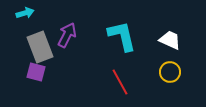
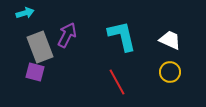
purple square: moved 1 px left
red line: moved 3 px left
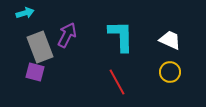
cyan L-shape: moved 1 px left; rotated 12 degrees clockwise
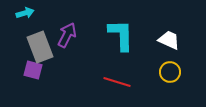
cyan L-shape: moved 1 px up
white trapezoid: moved 1 px left
purple square: moved 2 px left, 2 px up
red line: rotated 44 degrees counterclockwise
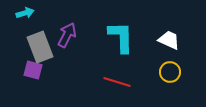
cyan L-shape: moved 2 px down
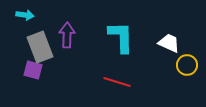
cyan arrow: moved 2 px down; rotated 24 degrees clockwise
purple arrow: rotated 25 degrees counterclockwise
white trapezoid: moved 3 px down
yellow circle: moved 17 px right, 7 px up
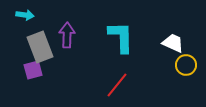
white trapezoid: moved 4 px right
yellow circle: moved 1 px left
purple square: rotated 30 degrees counterclockwise
red line: moved 3 px down; rotated 68 degrees counterclockwise
